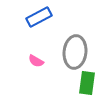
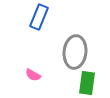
blue rectangle: rotated 40 degrees counterclockwise
pink semicircle: moved 3 px left, 14 px down
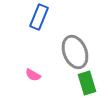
gray ellipse: rotated 28 degrees counterclockwise
green rectangle: rotated 25 degrees counterclockwise
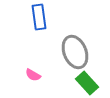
blue rectangle: rotated 30 degrees counterclockwise
green rectangle: rotated 25 degrees counterclockwise
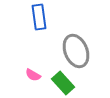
gray ellipse: moved 1 px right, 1 px up
green rectangle: moved 24 px left
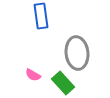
blue rectangle: moved 2 px right, 1 px up
gray ellipse: moved 1 px right, 2 px down; rotated 16 degrees clockwise
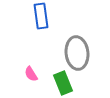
pink semicircle: moved 2 px left, 1 px up; rotated 28 degrees clockwise
green rectangle: rotated 20 degrees clockwise
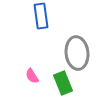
pink semicircle: moved 1 px right, 2 px down
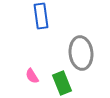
gray ellipse: moved 4 px right
green rectangle: moved 1 px left
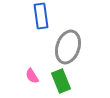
gray ellipse: moved 13 px left, 6 px up; rotated 24 degrees clockwise
green rectangle: moved 1 px left, 2 px up
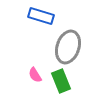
blue rectangle: rotated 65 degrees counterclockwise
pink semicircle: moved 3 px right, 1 px up
